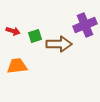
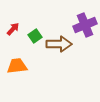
red arrow: moved 2 px up; rotated 64 degrees counterclockwise
green square: rotated 16 degrees counterclockwise
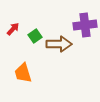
purple cross: rotated 15 degrees clockwise
orange trapezoid: moved 6 px right, 7 px down; rotated 100 degrees counterclockwise
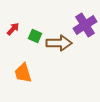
purple cross: rotated 25 degrees counterclockwise
green square: rotated 32 degrees counterclockwise
brown arrow: moved 1 px up
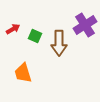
red arrow: rotated 16 degrees clockwise
brown arrow: rotated 90 degrees clockwise
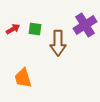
green square: moved 7 px up; rotated 16 degrees counterclockwise
brown arrow: moved 1 px left
orange trapezoid: moved 5 px down
